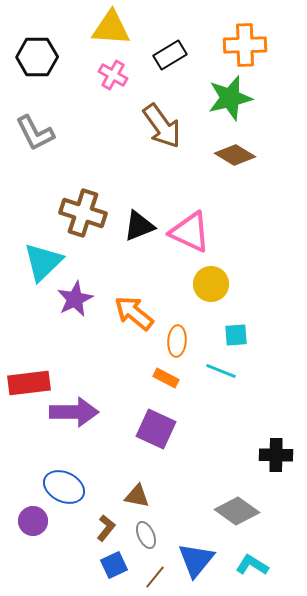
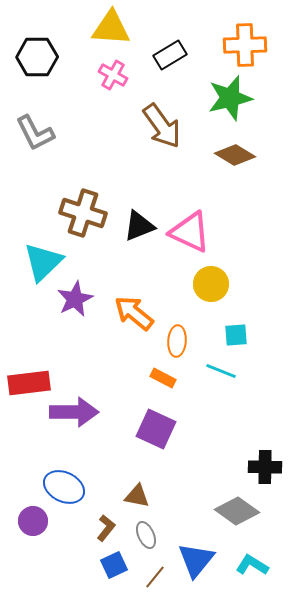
orange rectangle: moved 3 px left
black cross: moved 11 px left, 12 px down
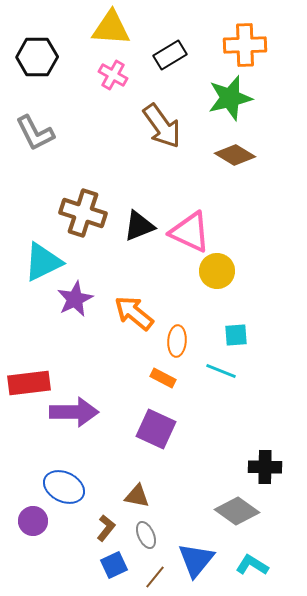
cyan triangle: rotated 18 degrees clockwise
yellow circle: moved 6 px right, 13 px up
